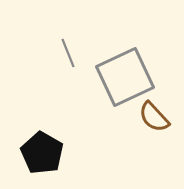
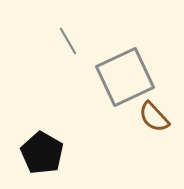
gray line: moved 12 px up; rotated 8 degrees counterclockwise
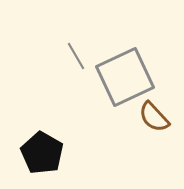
gray line: moved 8 px right, 15 px down
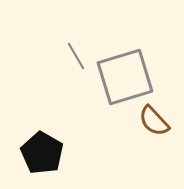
gray square: rotated 8 degrees clockwise
brown semicircle: moved 4 px down
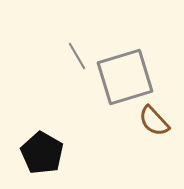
gray line: moved 1 px right
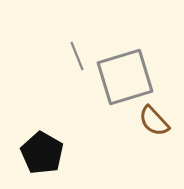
gray line: rotated 8 degrees clockwise
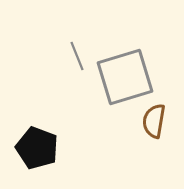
brown semicircle: rotated 52 degrees clockwise
black pentagon: moved 5 px left, 5 px up; rotated 9 degrees counterclockwise
